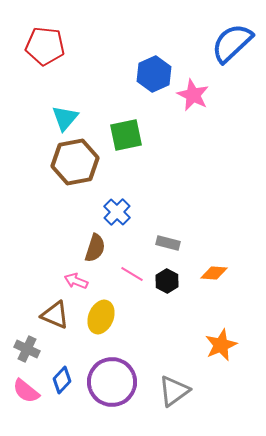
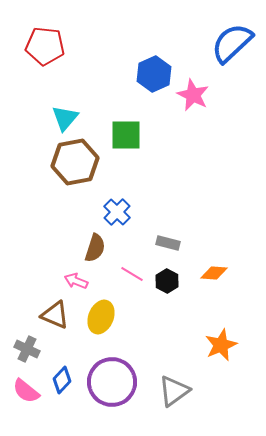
green square: rotated 12 degrees clockwise
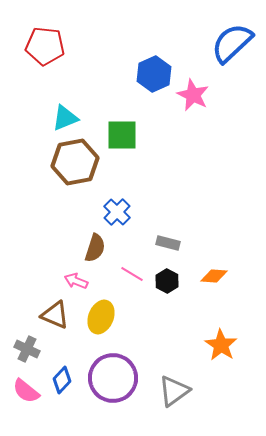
cyan triangle: rotated 28 degrees clockwise
green square: moved 4 px left
orange diamond: moved 3 px down
orange star: rotated 16 degrees counterclockwise
purple circle: moved 1 px right, 4 px up
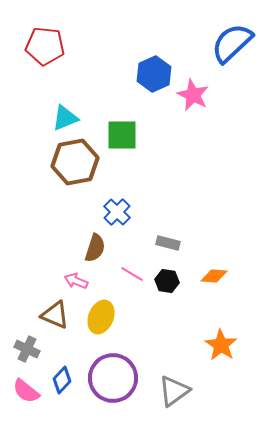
black hexagon: rotated 20 degrees counterclockwise
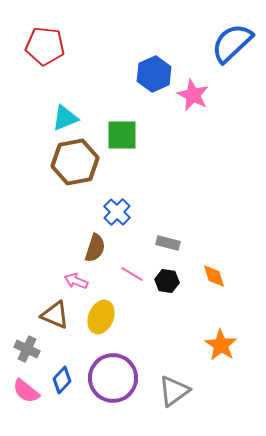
orange diamond: rotated 68 degrees clockwise
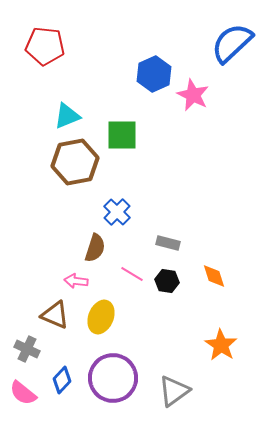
cyan triangle: moved 2 px right, 2 px up
pink arrow: rotated 15 degrees counterclockwise
pink semicircle: moved 3 px left, 2 px down
